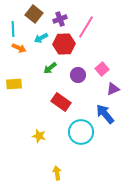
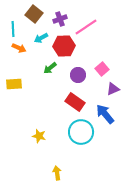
pink line: rotated 25 degrees clockwise
red hexagon: moved 2 px down
red rectangle: moved 14 px right
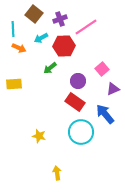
purple circle: moved 6 px down
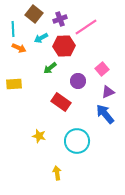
purple triangle: moved 5 px left, 3 px down
red rectangle: moved 14 px left
cyan circle: moved 4 px left, 9 px down
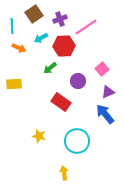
brown square: rotated 18 degrees clockwise
cyan line: moved 1 px left, 3 px up
yellow arrow: moved 7 px right
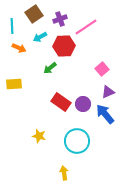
cyan arrow: moved 1 px left, 1 px up
purple circle: moved 5 px right, 23 px down
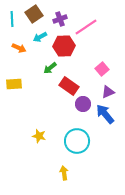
cyan line: moved 7 px up
red rectangle: moved 8 px right, 16 px up
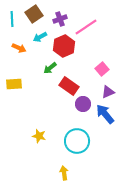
red hexagon: rotated 20 degrees counterclockwise
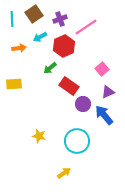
orange arrow: rotated 32 degrees counterclockwise
blue arrow: moved 1 px left, 1 px down
yellow arrow: rotated 64 degrees clockwise
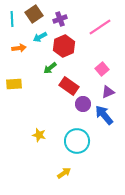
pink line: moved 14 px right
yellow star: moved 1 px up
